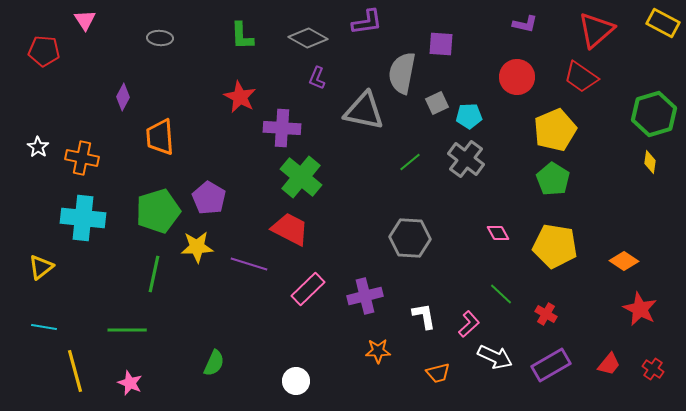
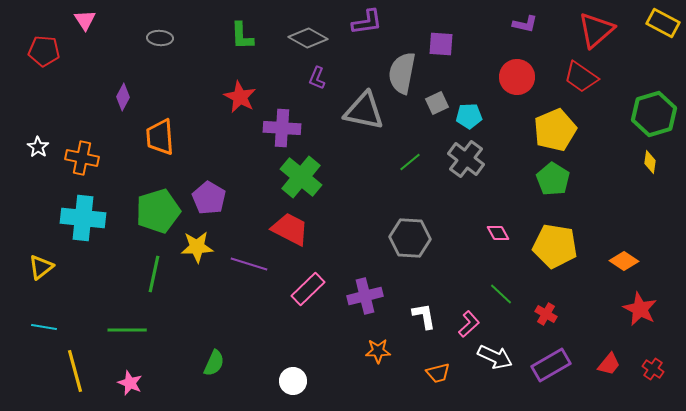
white circle at (296, 381): moved 3 px left
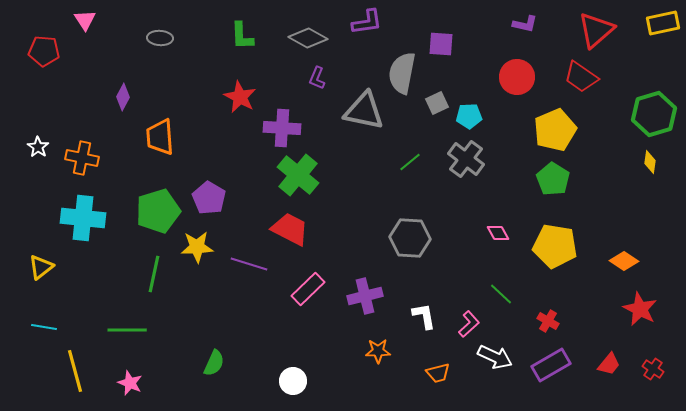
yellow rectangle at (663, 23): rotated 40 degrees counterclockwise
green cross at (301, 177): moved 3 px left, 2 px up
red cross at (546, 314): moved 2 px right, 7 px down
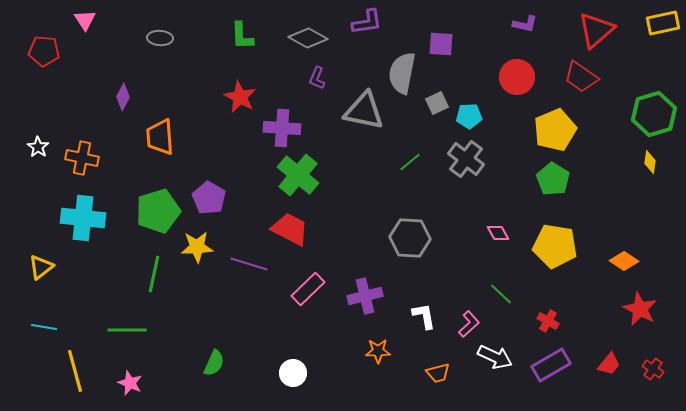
white circle at (293, 381): moved 8 px up
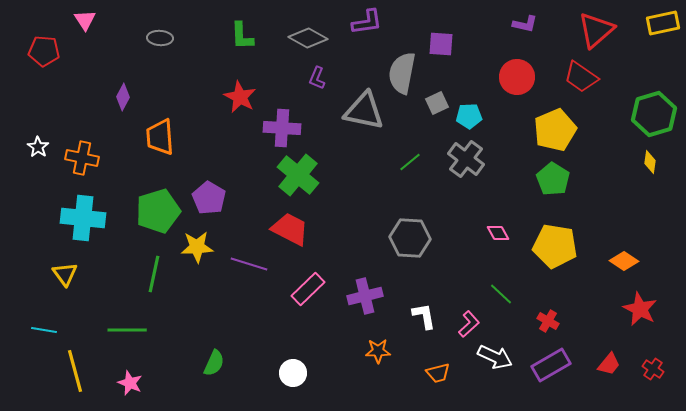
yellow triangle at (41, 267): moved 24 px right, 7 px down; rotated 28 degrees counterclockwise
cyan line at (44, 327): moved 3 px down
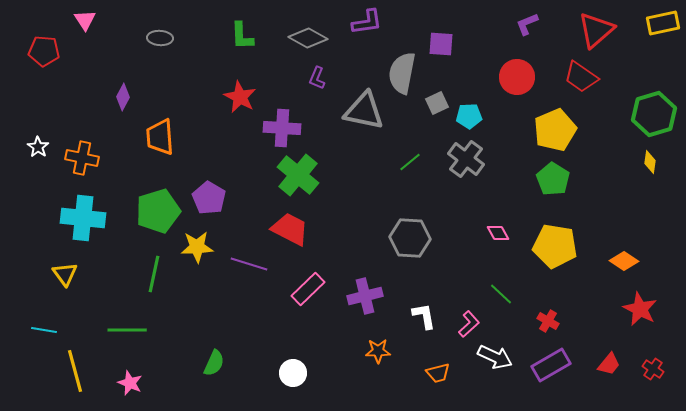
purple L-shape at (525, 24): moved 2 px right; rotated 145 degrees clockwise
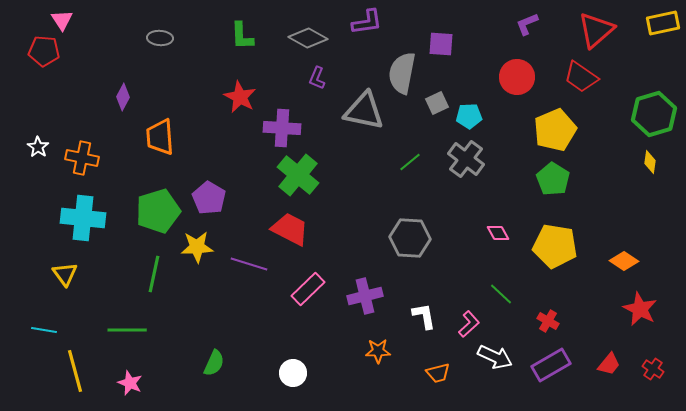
pink triangle at (85, 20): moved 23 px left
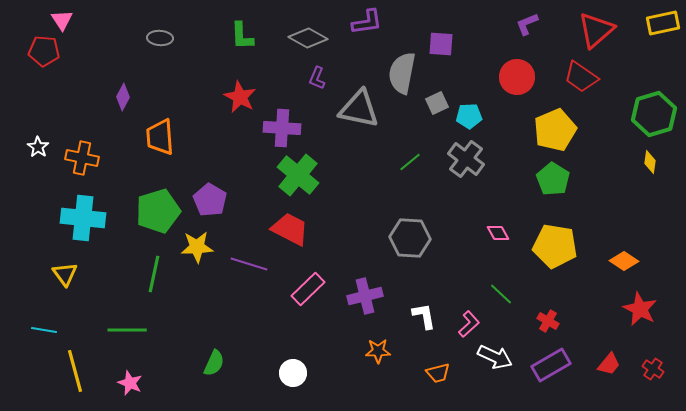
gray triangle at (364, 111): moved 5 px left, 2 px up
purple pentagon at (209, 198): moved 1 px right, 2 px down
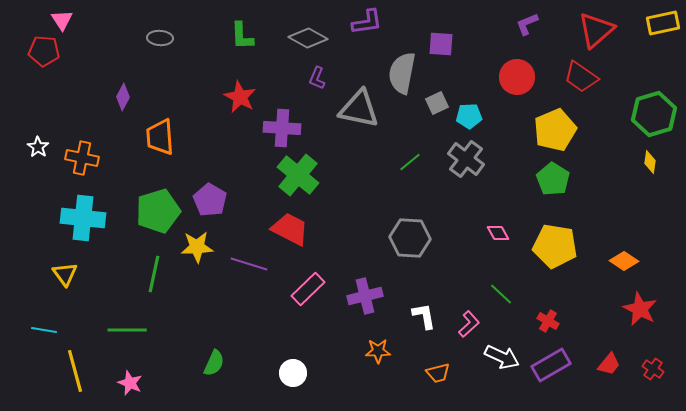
white arrow at (495, 357): moved 7 px right
